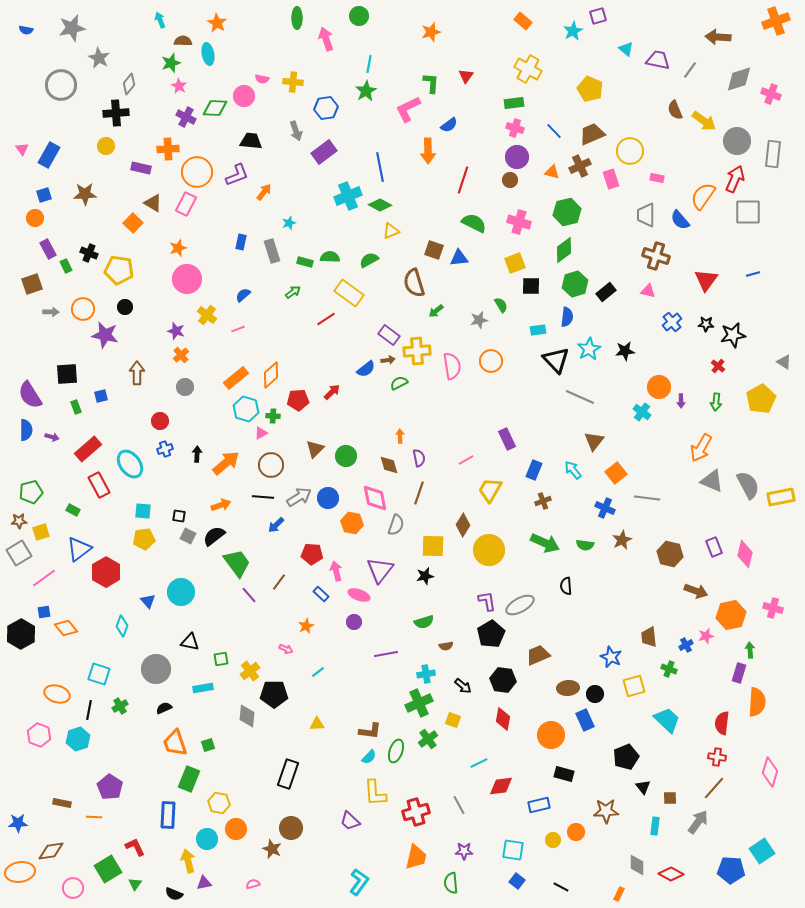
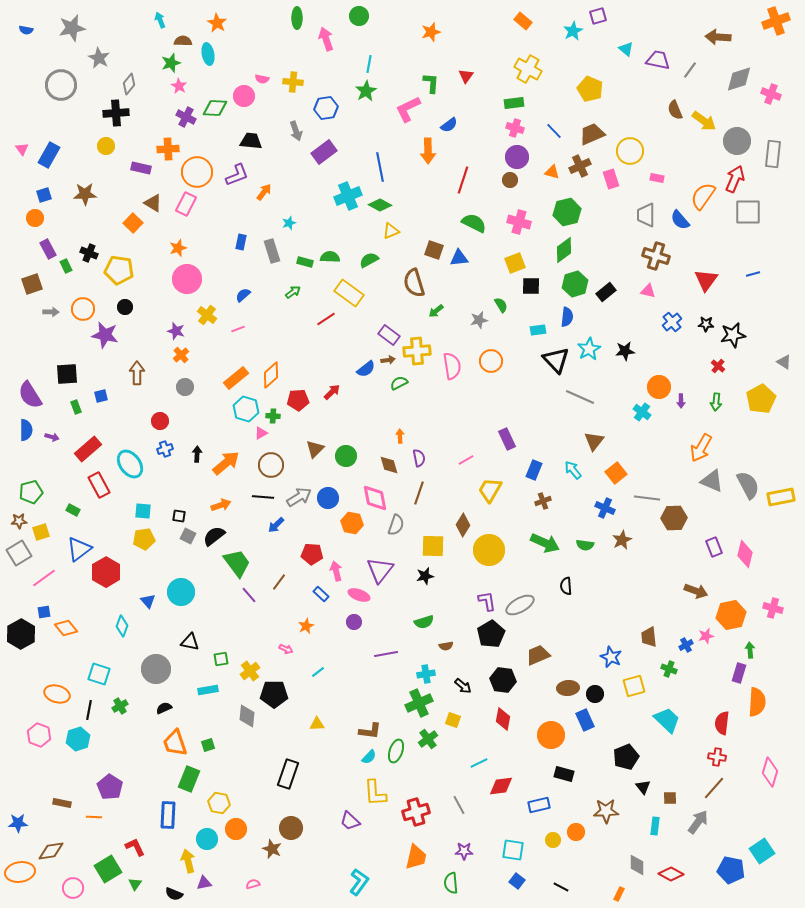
brown hexagon at (670, 554): moved 4 px right, 36 px up; rotated 15 degrees counterclockwise
cyan rectangle at (203, 688): moved 5 px right, 2 px down
blue pentagon at (731, 870): rotated 8 degrees clockwise
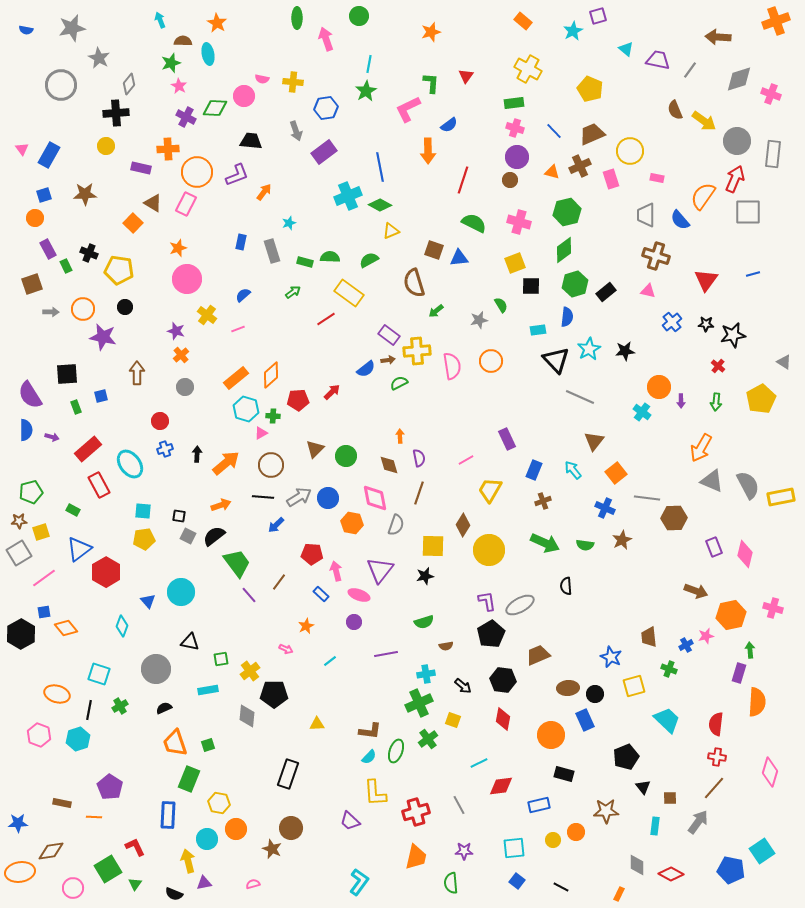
purple star at (105, 335): moved 2 px left, 2 px down
cyan line at (318, 672): moved 12 px right, 11 px up
red semicircle at (722, 723): moved 6 px left, 1 px down
cyan square at (513, 850): moved 1 px right, 2 px up; rotated 15 degrees counterclockwise
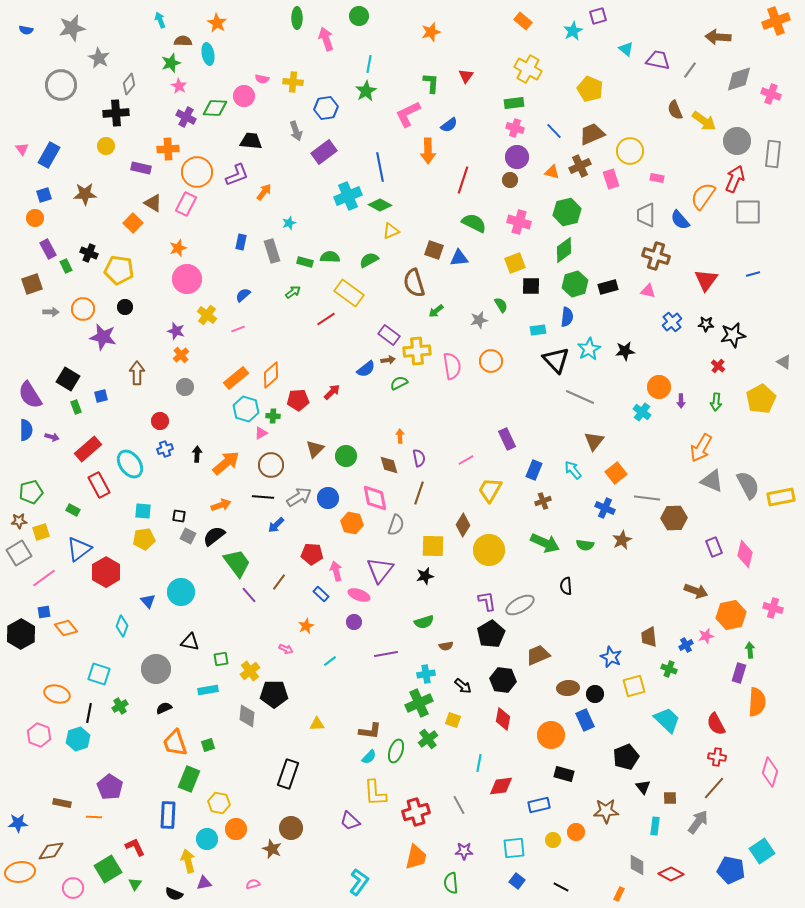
pink L-shape at (408, 109): moved 5 px down
black rectangle at (606, 292): moved 2 px right, 5 px up; rotated 24 degrees clockwise
black square at (67, 374): moved 1 px right, 5 px down; rotated 35 degrees clockwise
black line at (89, 710): moved 3 px down
red semicircle at (716, 724): rotated 35 degrees counterclockwise
cyan line at (479, 763): rotated 54 degrees counterclockwise
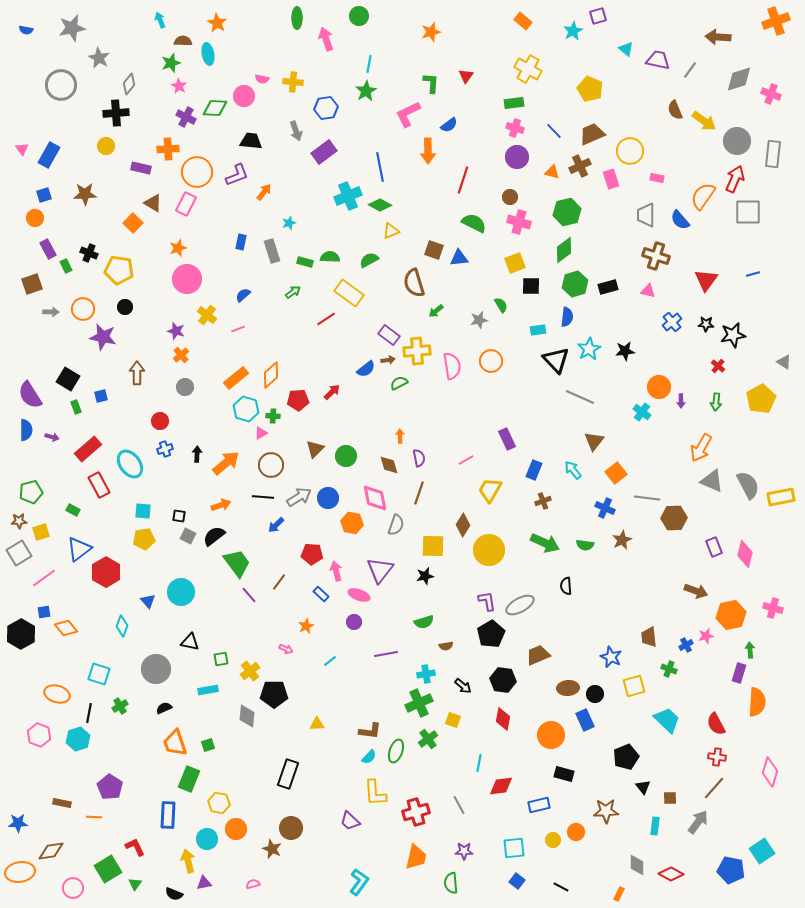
brown circle at (510, 180): moved 17 px down
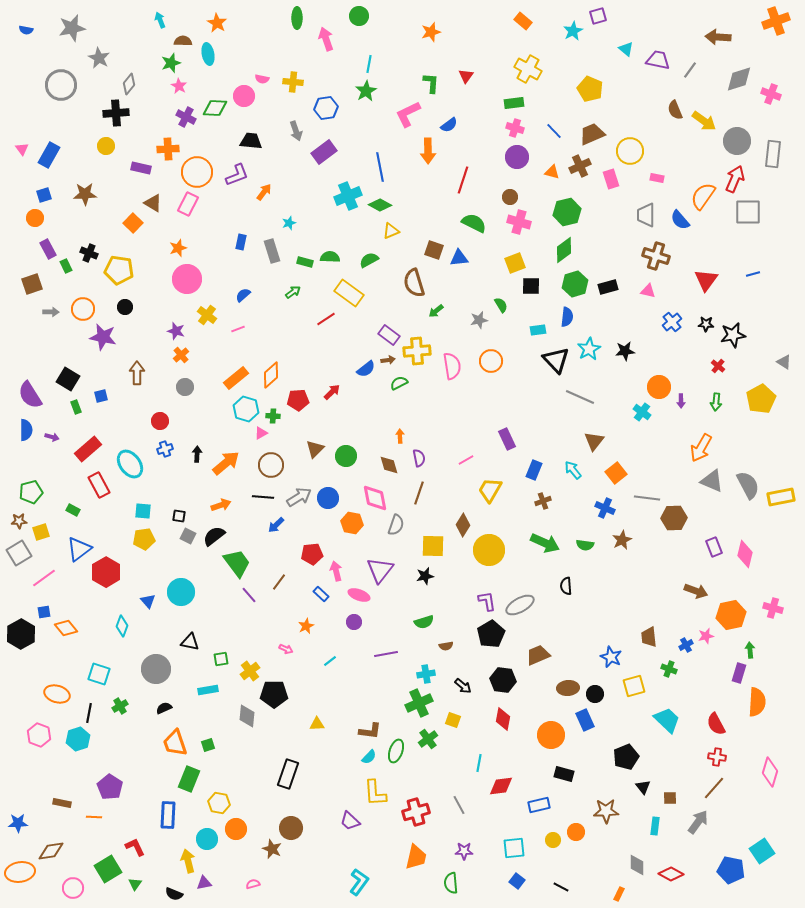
pink rectangle at (186, 204): moved 2 px right
red pentagon at (312, 554): rotated 10 degrees counterclockwise
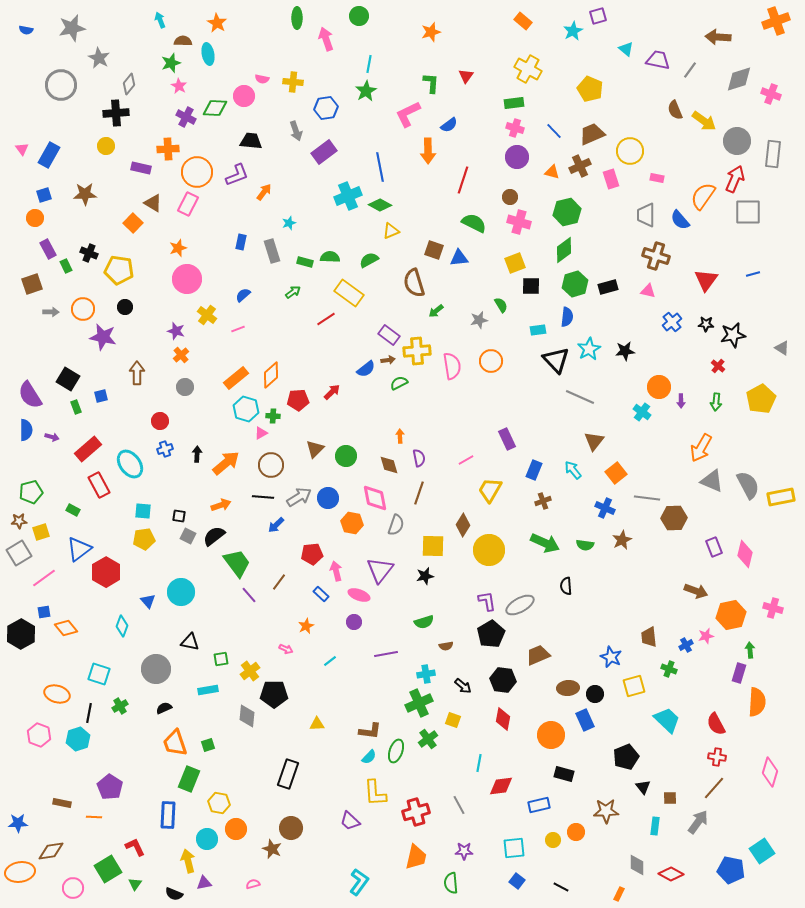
gray triangle at (784, 362): moved 2 px left, 14 px up
